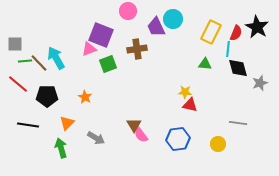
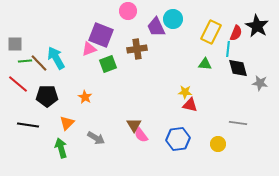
black star: moved 1 px up
gray star: rotated 28 degrees clockwise
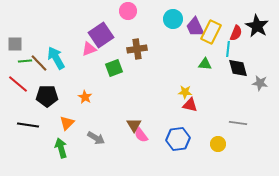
purple trapezoid: moved 39 px right
purple square: rotated 35 degrees clockwise
green square: moved 6 px right, 4 px down
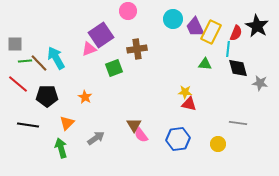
red triangle: moved 1 px left, 1 px up
gray arrow: rotated 66 degrees counterclockwise
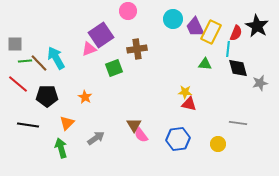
gray star: rotated 21 degrees counterclockwise
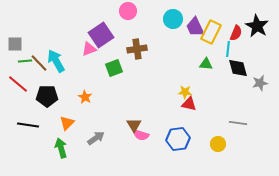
cyan arrow: moved 3 px down
green triangle: moved 1 px right
pink semicircle: rotated 35 degrees counterclockwise
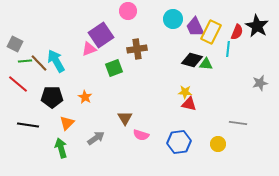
red semicircle: moved 1 px right, 1 px up
gray square: rotated 28 degrees clockwise
black diamond: moved 46 px left, 8 px up; rotated 60 degrees counterclockwise
black pentagon: moved 5 px right, 1 px down
brown triangle: moved 9 px left, 7 px up
blue hexagon: moved 1 px right, 3 px down
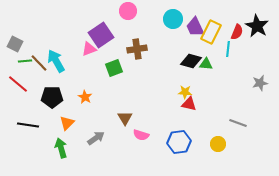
black diamond: moved 1 px left, 1 px down
gray line: rotated 12 degrees clockwise
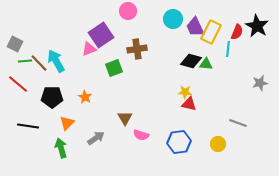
black line: moved 1 px down
